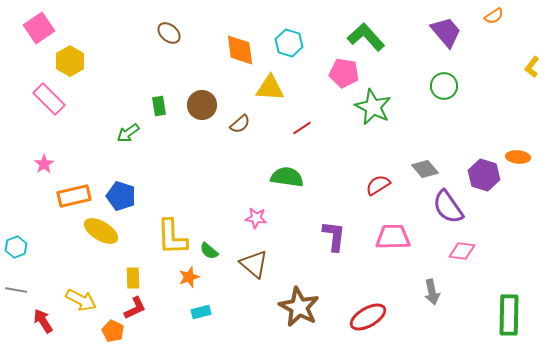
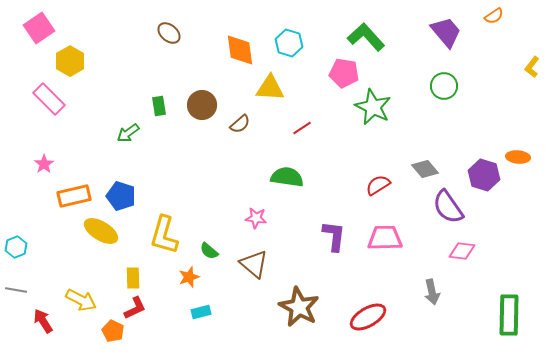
yellow L-shape at (172, 237): moved 8 px left, 2 px up; rotated 18 degrees clockwise
pink trapezoid at (393, 237): moved 8 px left, 1 px down
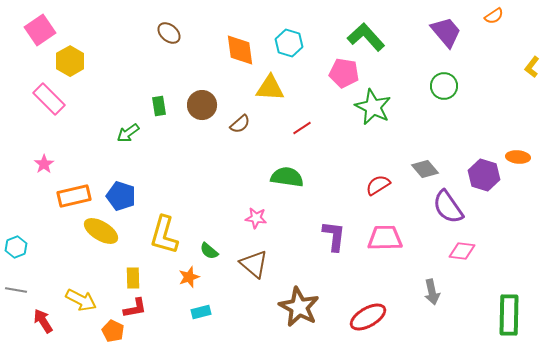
pink square at (39, 28): moved 1 px right, 2 px down
red L-shape at (135, 308): rotated 15 degrees clockwise
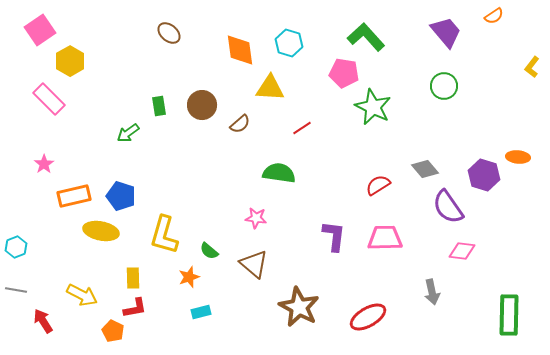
green semicircle at (287, 177): moved 8 px left, 4 px up
yellow ellipse at (101, 231): rotated 20 degrees counterclockwise
yellow arrow at (81, 300): moved 1 px right, 5 px up
